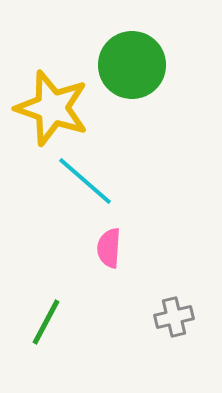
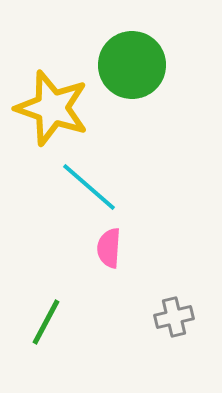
cyan line: moved 4 px right, 6 px down
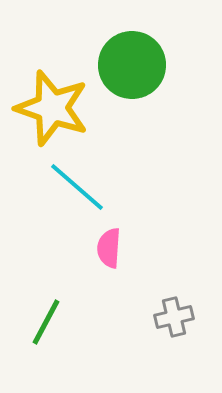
cyan line: moved 12 px left
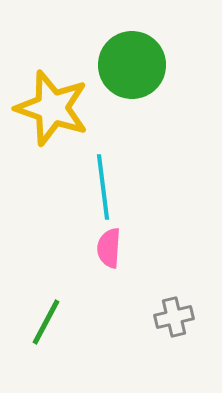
cyan line: moved 26 px right; rotated 42 degrees clockwise
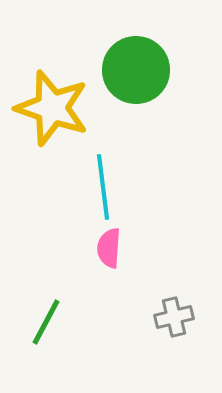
green circle: moved 4 px right, 5 px down
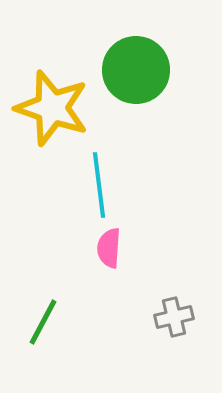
cyan line: moved 4 px left, 2 px up
green line: moved 3 px left
